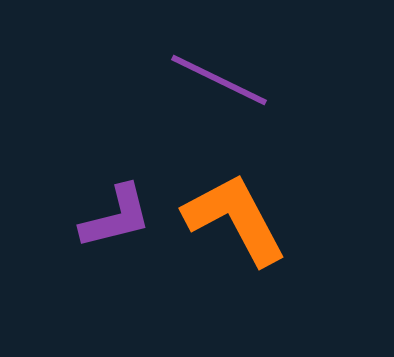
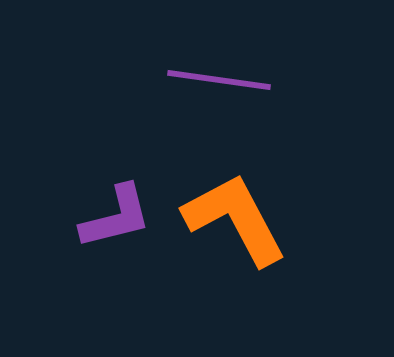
purple line: rotated 18 degrees counterclockwise
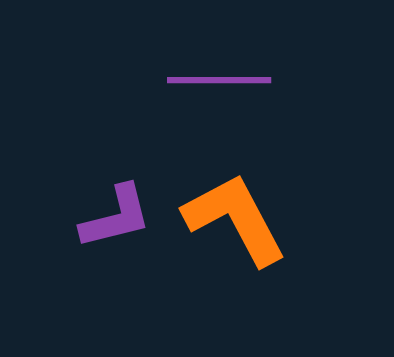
purple line: rotated 8 degrees counterclockwise
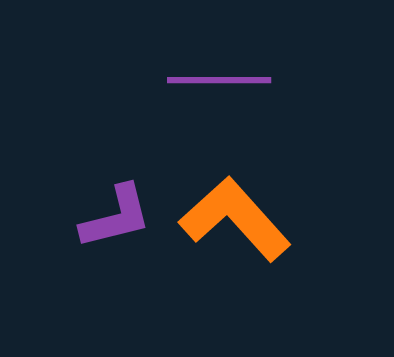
orange L-shape: rotated 14 degrees counterclockwise
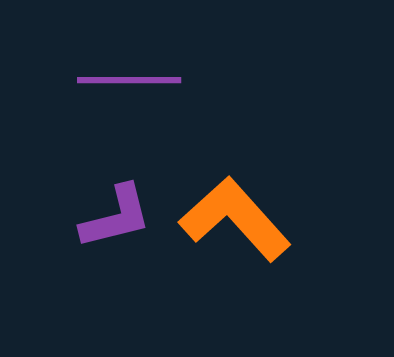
purple line: moved 90 px left
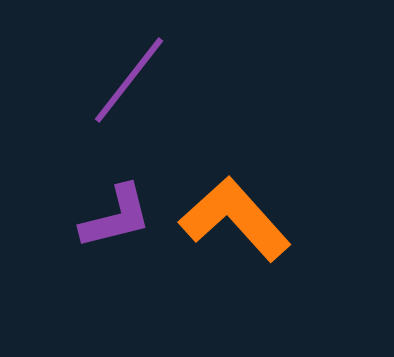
purple line: rotated 52 degrees counterclockwise
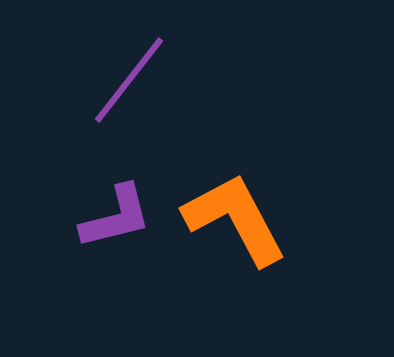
orange L-shape: rotated 14 degrees clockwise
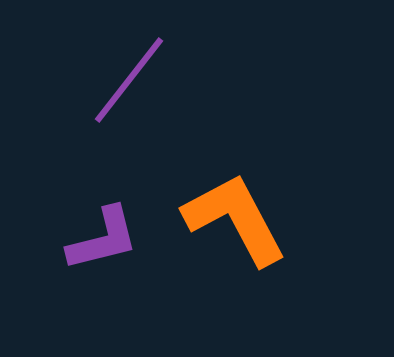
purple L-shape: moved 13 px left, 22 px down
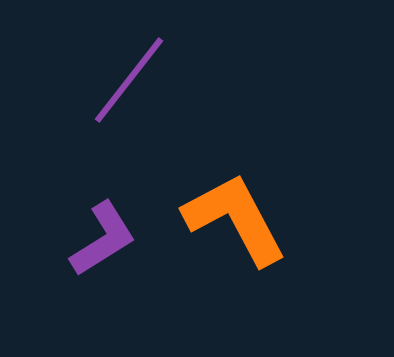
purple L-shape: rotated 18 degrees counterclockwise
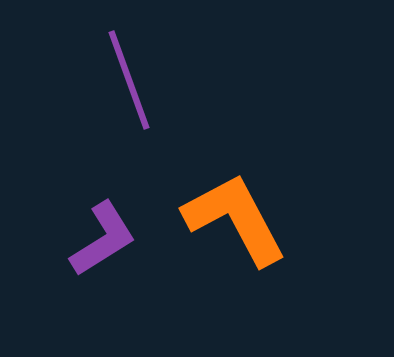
purple line: rotated 58 degrees counterclockwise
